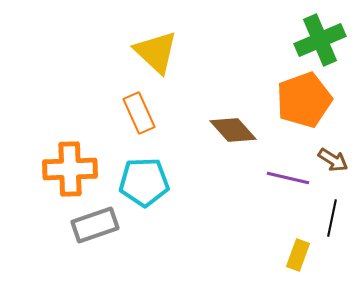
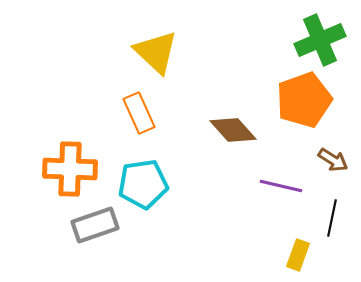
orange cross: rotated 4 degrees clockwise
purple line: moved 7 px left, 8 px down
cyan pentagon: moved 1 px left, 2 px down; rotated 6 degrees counterclockwise
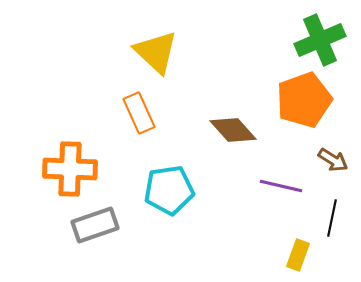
cyan pentagon: moved 26 px right, 6 px down
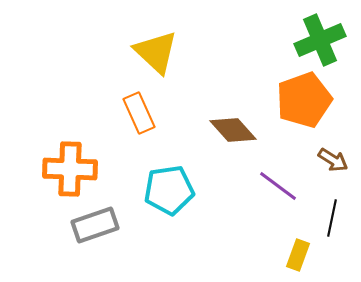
purple line: moved 3 px left; rotated 24 degrees clockwise
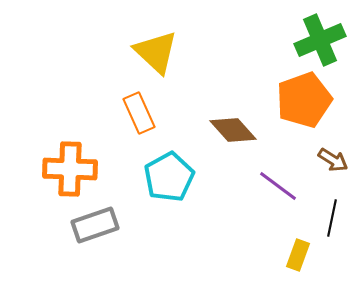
cyan pentagon: moved 13 px up; rotated 21 degrees counterclockwise
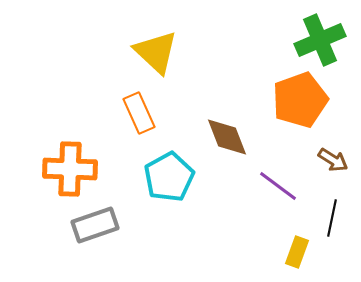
orange pentagon: moved 4 px left
brown diamond: moved 6 px left, 7 px down; rotated 21 degrees clockwise
yellow rectangle: moved 1 px left, 3 px up
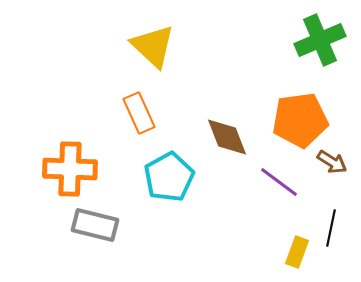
yellow triangle: moved 3 px left, 6 px up
orange pentagon: moved 20 px down; rotated 12 degrees clockwise
brown arrow: moved 1 px left, 2 px down
purple line: moved 1 px right, 4 px up
black line: moved 1 px left, 10 px down
gray rectangle: rotated 33 degrees clockwise
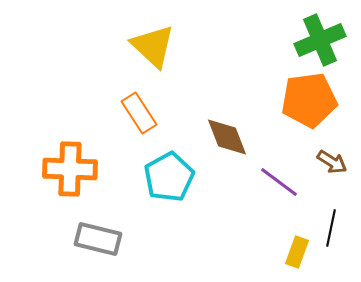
orange rectangle: rotated 9 degrees counterclockwise
orange pentagon: moved 9 px right, 20 px up
gray rectangle: moved 3 px right, 14 px down
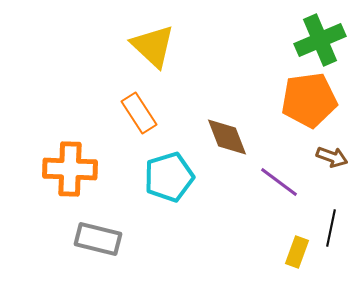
brown arrow: moved 5 px up; rotated 12 degrees counterclockwise
cyan pentagon: rotated 12 degrees clockwise
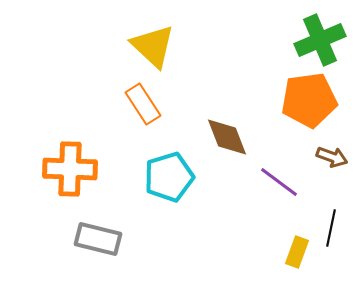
orange rectangle: moved 4 px right, 9 px up
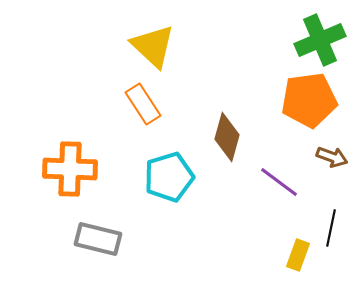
brown diamond: rotated 36 degrees clockwise
yellow rectangle: moved 1 px right, 3 px down
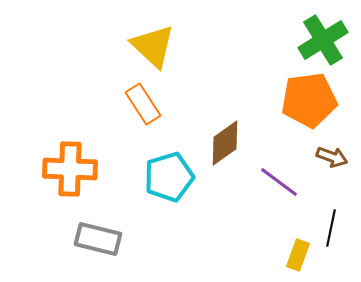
green cross: moved 3 px right; rotated 9 degrees counterclockwise
brown diamond: moved 2 px left, 6 px down; rotated 39 degrees clockwise
